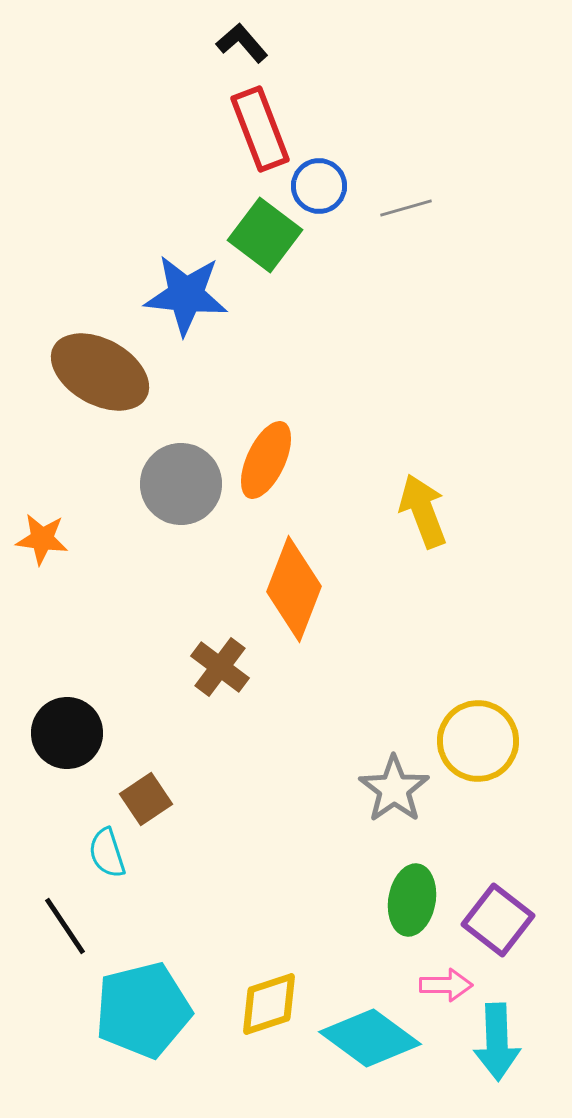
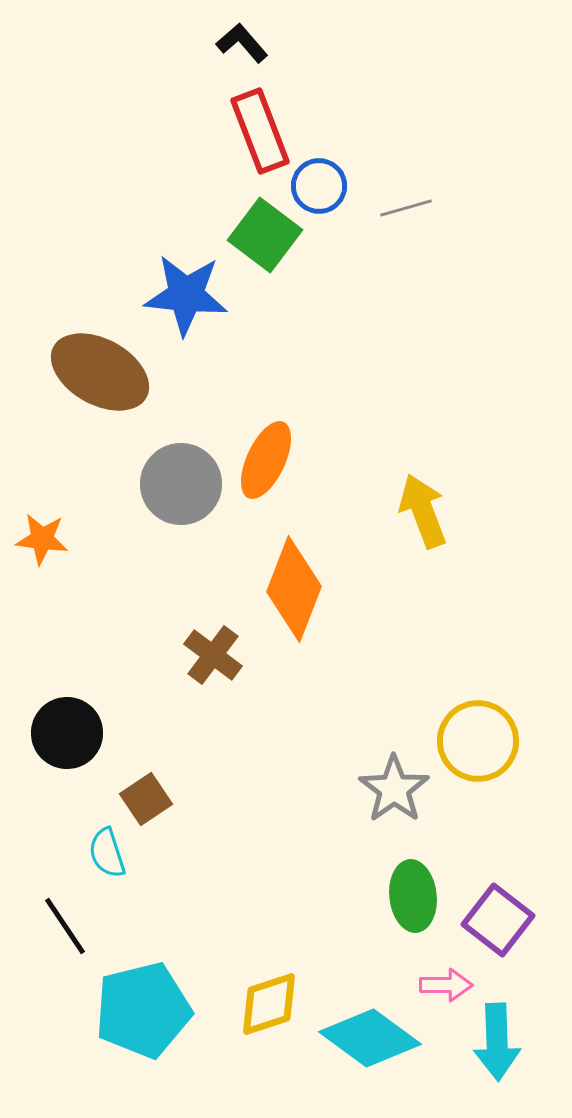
red rectangle: moved 2 px down
brown cross: moved 7 px left, 12 px up
green ellipse: moved 1 px right, 4 px up; rotated 16 degrees counterclockwise
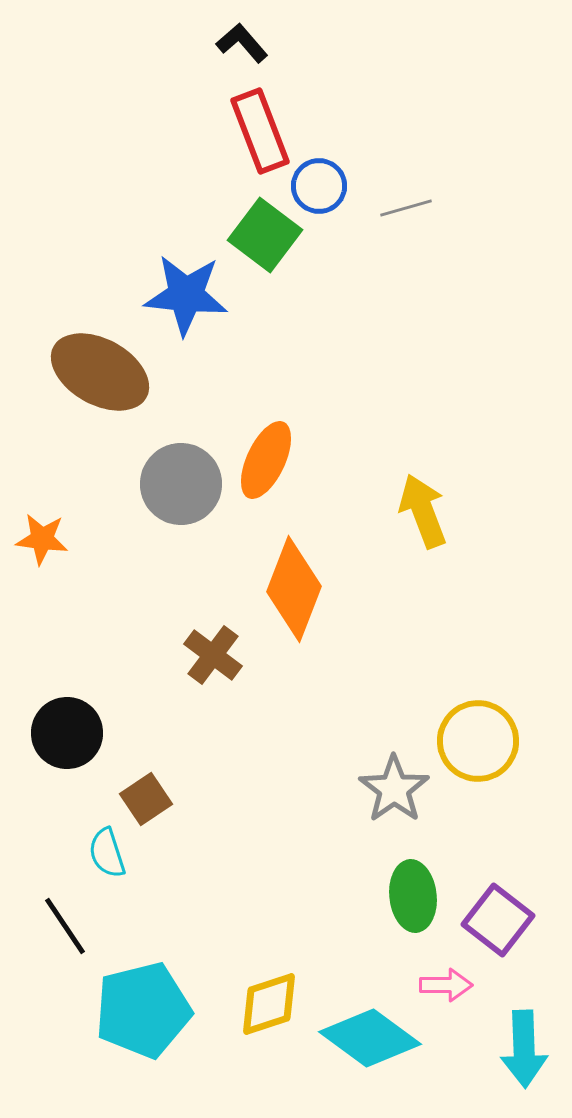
cyan arrow: moved 27 px right, 7 px down
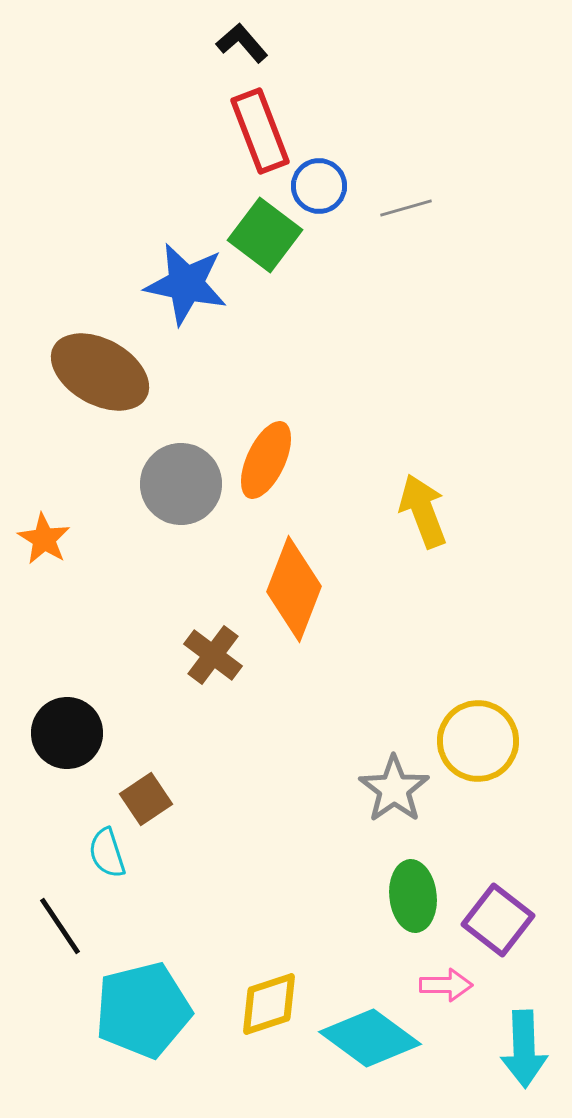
blue star: moved 11 px up; rotated 6 degrees clockwise
orange star: moved 2 px right; rotated 24 degrees clockwise
black line: moved 5 px left
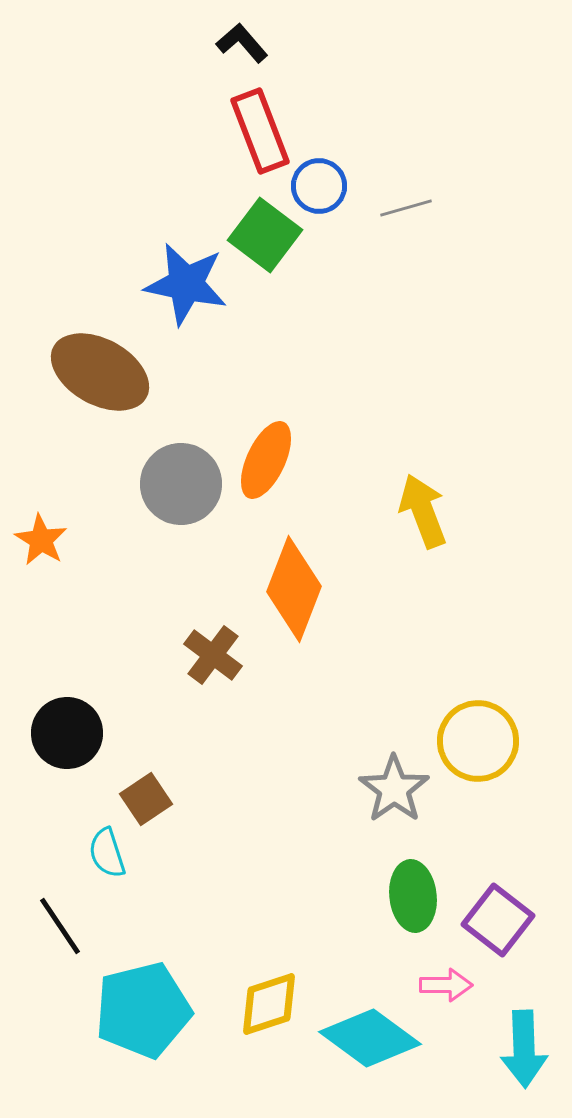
orange star: moved 3 px left, 1 px down
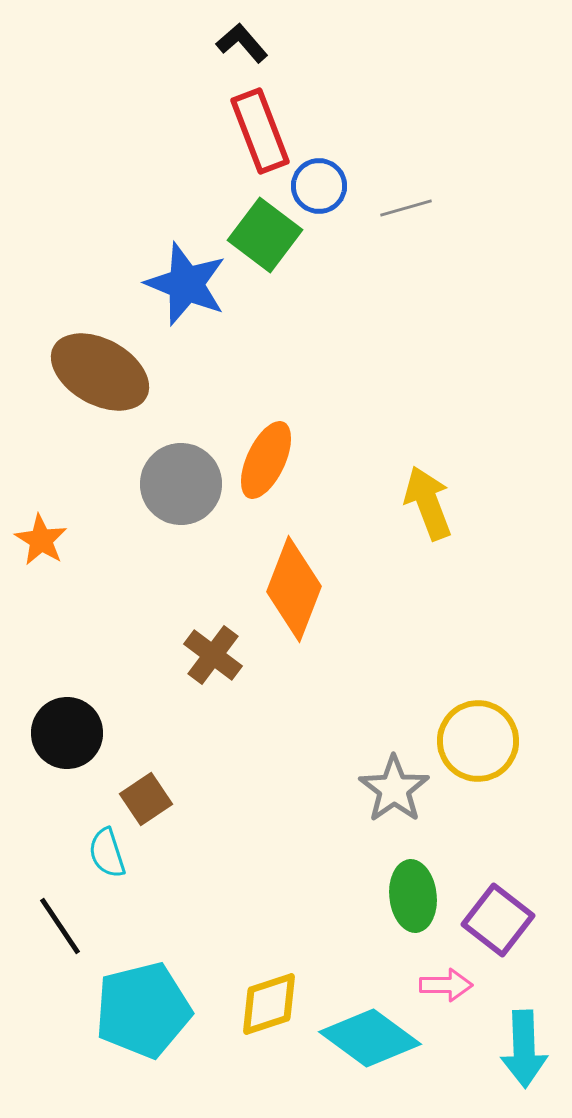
blue star: rotated 10 degrees clockwise
yellow arrow: moved 5 px right, 8 px up
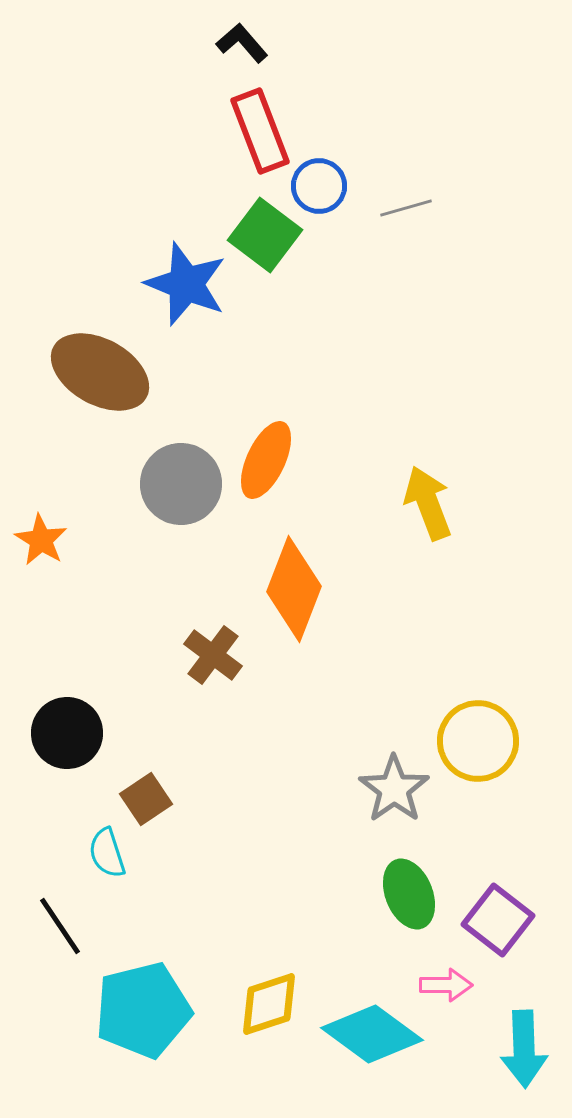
green ellipse: moved 4 px left, 2 px up; rotated 16 degrees counterclockwise
cyan diamond: moved 2 px right, 4 px up
